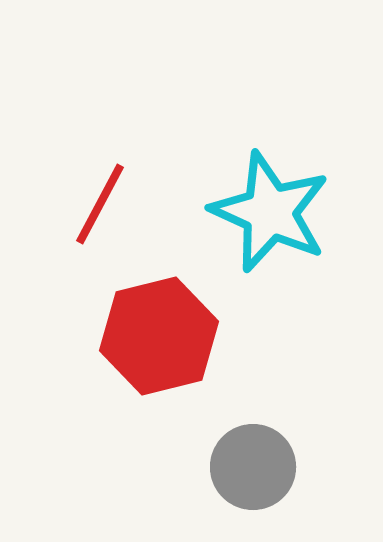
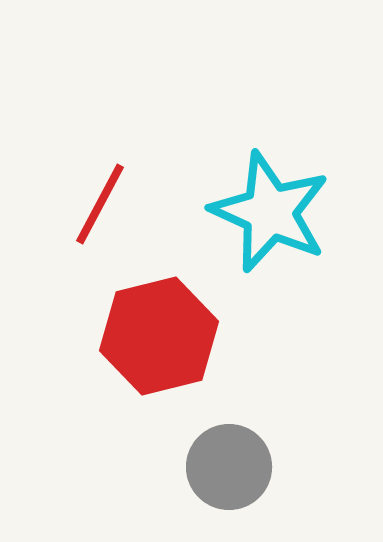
gray circle: moved 24 px left
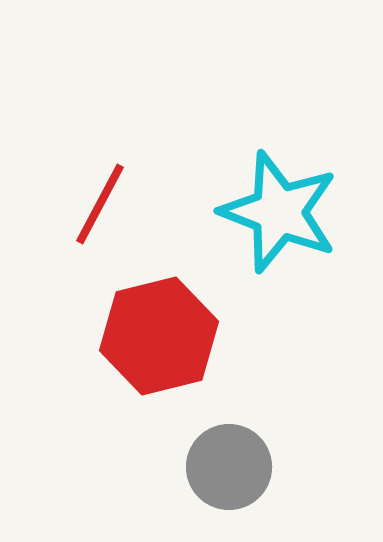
cyan star: moved 9 px right; rotated 3 degrees counterclockwise
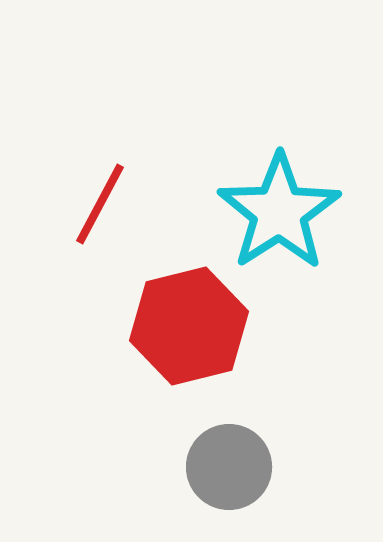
cyan star: rotated 18 degrees clockwise
red hexagon: moved 30 px right, 10 px up
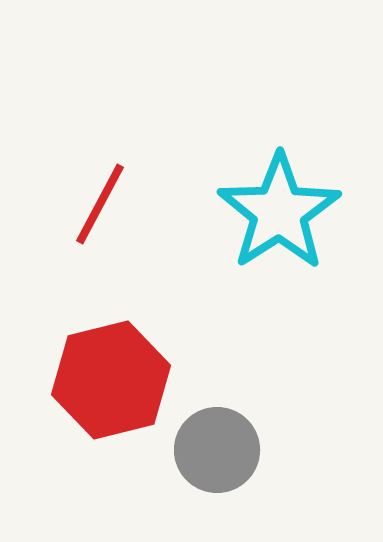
red hexagon: moved 78 px left, 54 px down
gray circle: moved 12 px left, 17 px up
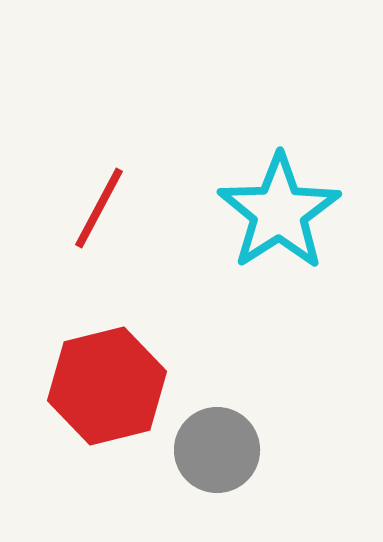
red line: moved 1 px left, 4 px down
red hexagon: moved 4 px left, 6 px down
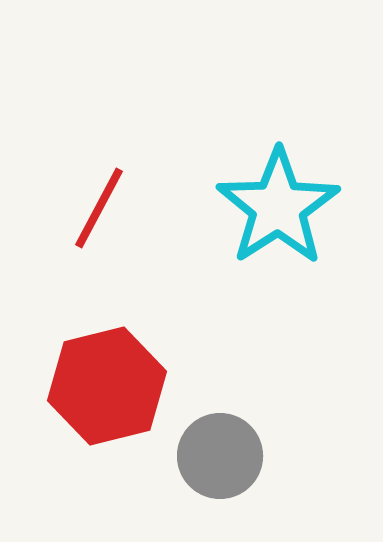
cyan star: moved 1 px left, 5 px up
gray circle: moved 3 px right, 6 px down
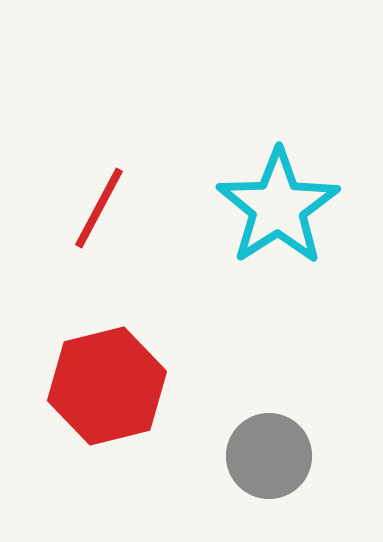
gray circle: moved 49 px right
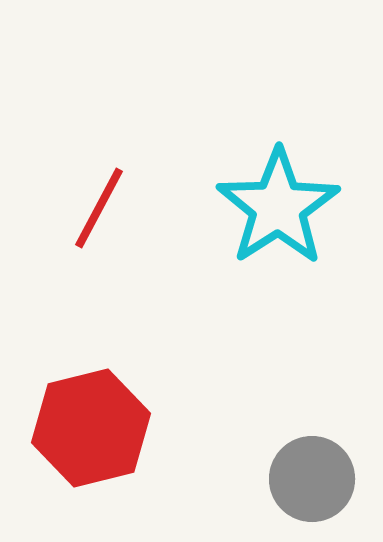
red hexagon: moved 16 px left, 42 px down
gray circle: moved 43 px right, 23 px down
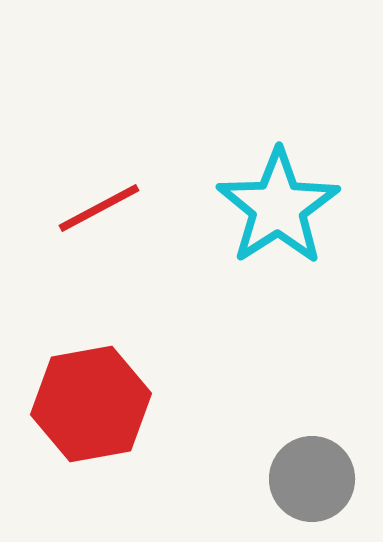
red line: rotated 34 degrees clockwise
red hexagon: moved 24 px up; rotated 4 degrees clockwise
